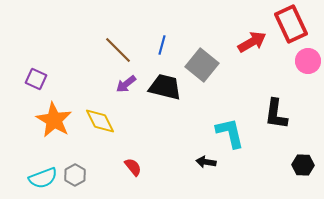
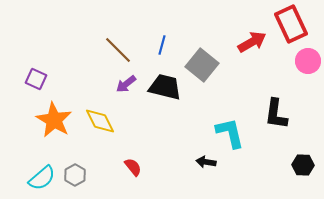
cyan semicircle: moved 1 px left; rotated 20 degrees counterclockwise
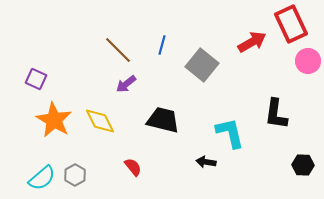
black trapezoid: moved 2 px left, 33 px down
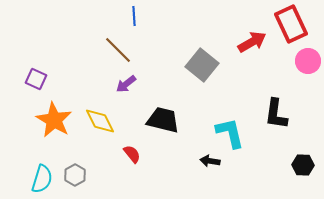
blue line: moved 28 px left, 29 px up; rotated 18 degrees counterclockwise
black arrow: moved 4 px right, 1 px up
red semicircle: moved 1 px left, 13 px up
cyan semicircle: moved 1 px down; rotated 32 degrees counterclockwise
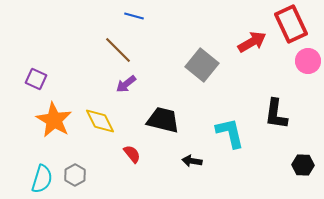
blue line: rotated 72 degrees counterclockwise
black arrow: moved 18 px left
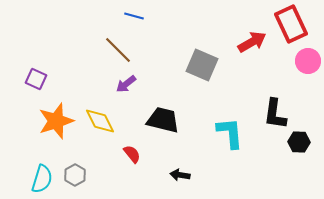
gray square: rotated 16 degrees counterclockwise
black L-shape: moved 1 px left
orange star: moved 2 px right, 1 px down; rotated 24 degrees clockwise
cyan L-shape: rotated 8 degrees clockwise
black arrow: moved 12 px left, 14 px down
black hexagon: moved 4 px left, 23 px up
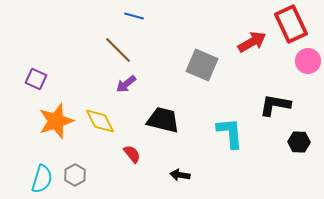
black L-shape: moved 9 px up; rotated 92 degrees clockwise
